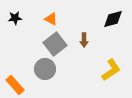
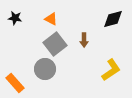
black star: rotated 16 degrees clockwise
orange rectangle: moved 2 px up
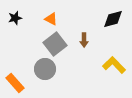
black star: rotated 24 degrees counterclockwise
yellow L-shape: moved 3 px right, 5 px up; rotated 100 degrees counterclockwise
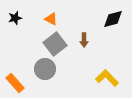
yellow L-shape: moved 7 px left, 13 px down
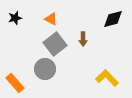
brown arrow: moved 1 px left, 1 px up
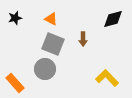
gray square: moved 2 px left; rotated 30 degrees counterclockwise
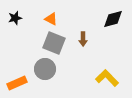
gray square: moved 1 px right, 1 px up
orange rectangle: moved 2 px right; rotated 72 degrees counterclockwise
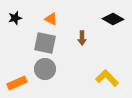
black diamond: rotated 45 degrees clockwise
brown arrow: moved 1 px left, 1 px up
gray square: moved 9 px left; rotated 10 degrees counterclockwise
